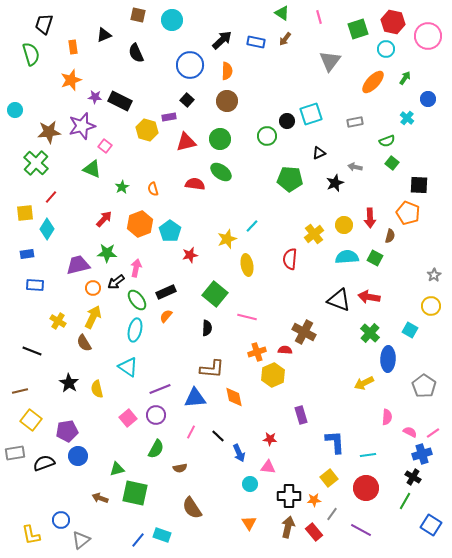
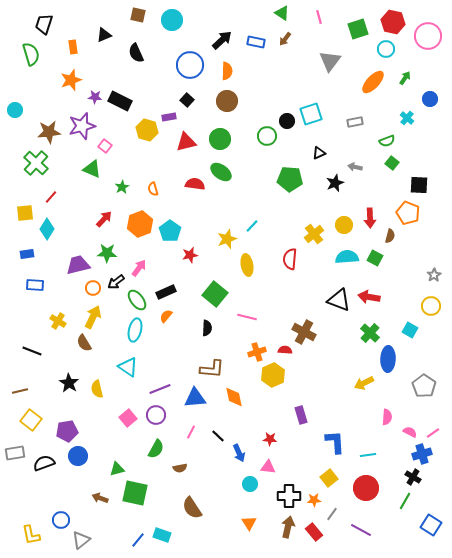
blue circle at (428, 99): moved 2 px right
pink arrow at (136, 268): moved 3 px right; rotated 24 degrees clockwise
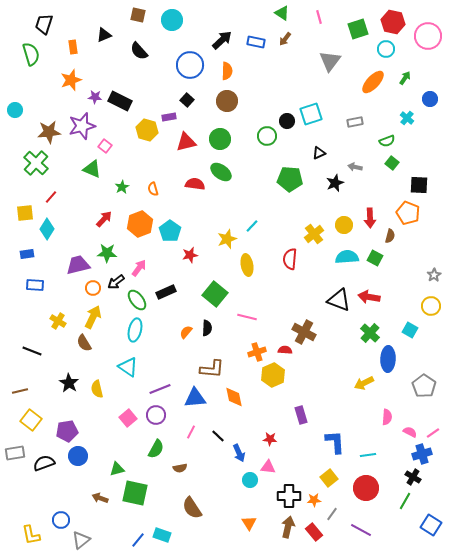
black semicircle at (136, 53): moved 3 px right, 2 px up; rotated 18 degrees counterclockwise
orange semicircle at (166, 316): moved 20 px right, 16 px down
cyan circle at (250, 484): moved 4 px up
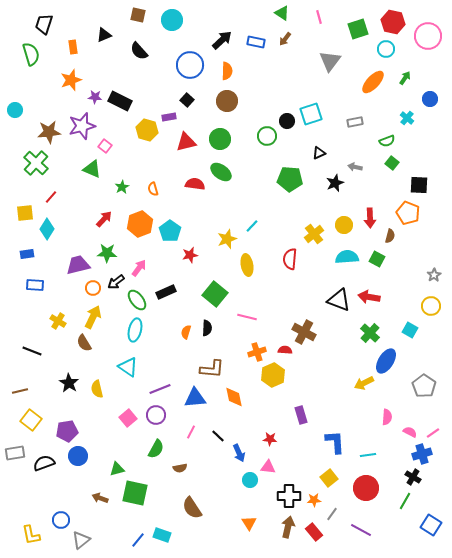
green square at (375, 258): moved 2 px right, 1 px down
orange semicircle at (186, 332): rotated 24 degrees counterclockwise
blue ellipse at (388, 359): moved 2 px left, 2 px down; rotated 30 degrees clockwise
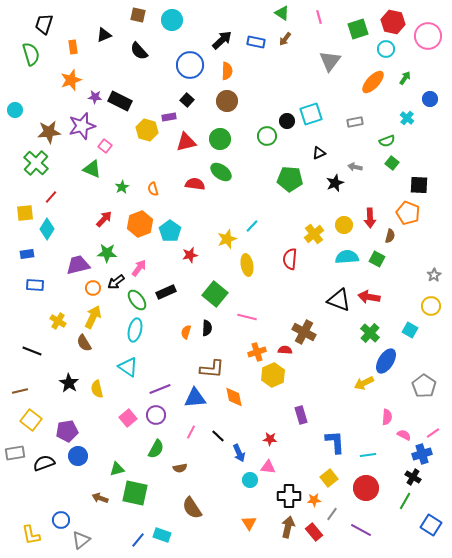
pink semicircle at (410, 432): moved 6 px left, 3 px down
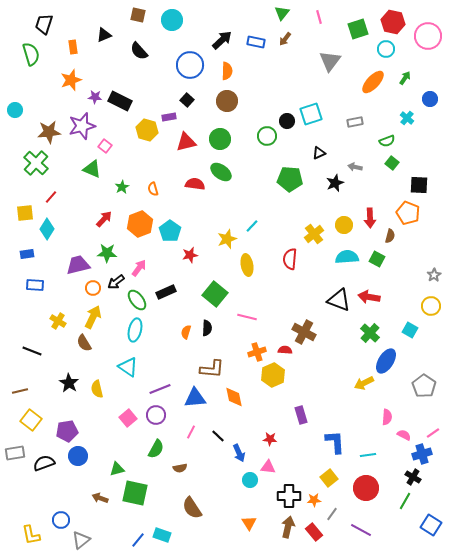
green triangle at (282, 13): rotated 35 degrees clockwise
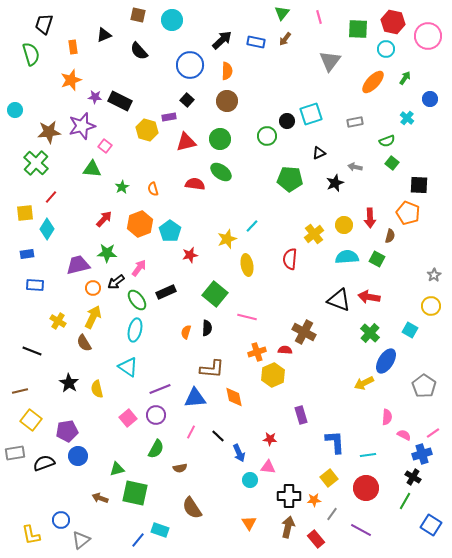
green square at (358, 29): rotated 20 degrees clockwise
green triangle at (92, 169): rotated 18 degrees counterclockwise
red rectangle at (314, 532): moved 2 px right, 7 px down
cyan rectangle at (162, 535): moved 2 px left, 5 px up
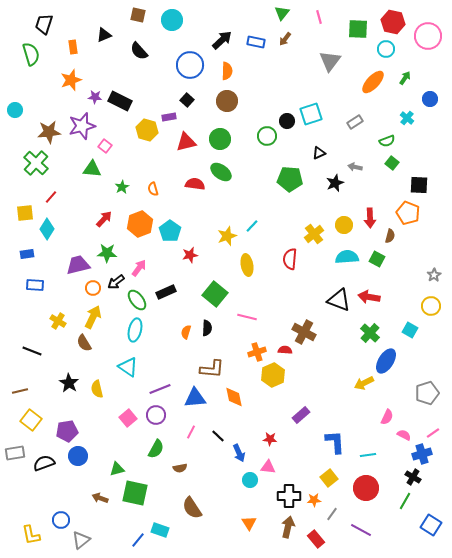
gray rectangle at (355, 122): rotated 21 degrees counterclockwise
yellow star at (227, 239): moved 3 px up
gray pentagon at (424, 386): moved 3 px right, 7 px down; rotated 20 degrees clockwise
purple rectangle at (301, 415): rotated 66 degrees clockwise
pink semicircle at (387, 417): rotated 21 degrees clockwise
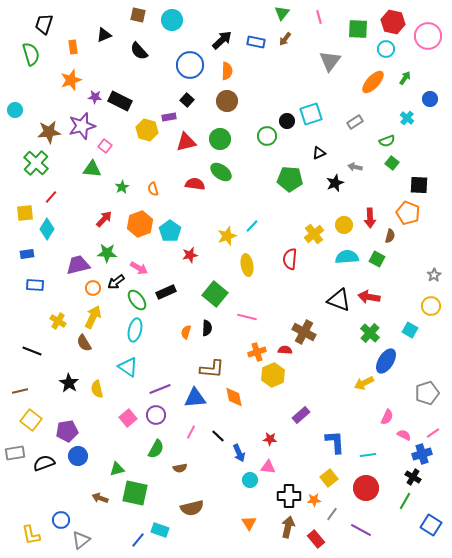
pink arrow at (139, 268): rotated 84 degrees clockwise
brown semicircle at (192, 508): rotated 70 degrees counterclockwise
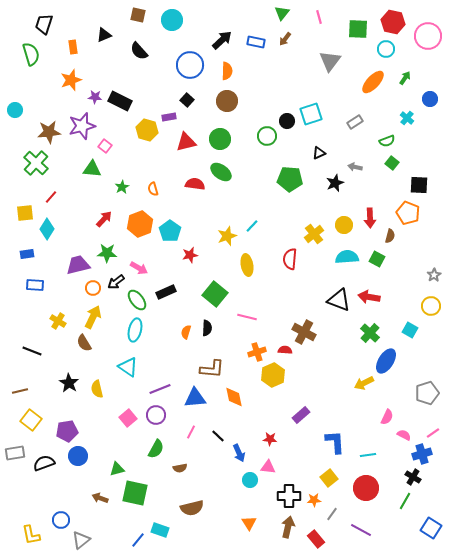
blue square at (431, 525): moved 3 px down
